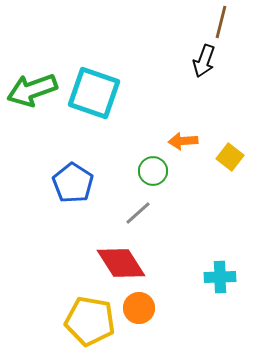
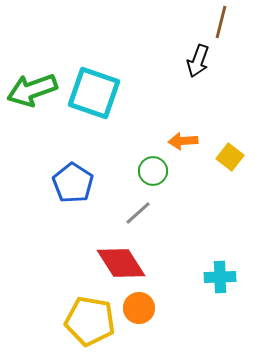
black arrow: moved 6 px left
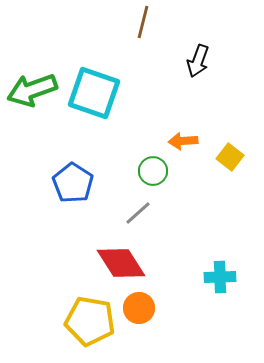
brown line: moved 78 px left
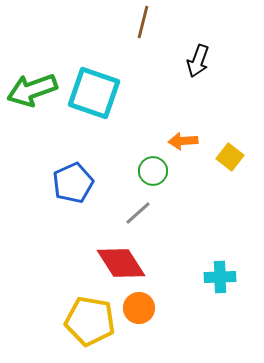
blue pentagon: rotated 15 degrees clockwise
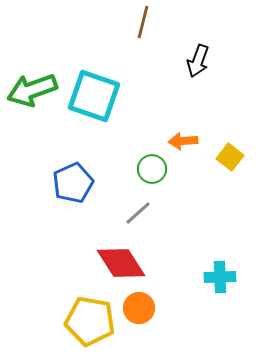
cyan square: moved 3 px down
green circle: moved 1 px left, 2 px up
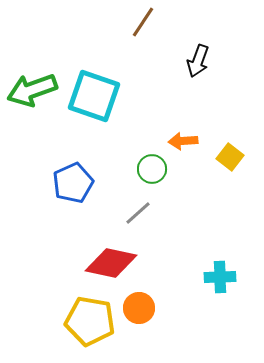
brown line: rotated 20 degrees clockwise
red diamond: moved 10 px left; rotated 45 degrees counterclockwise
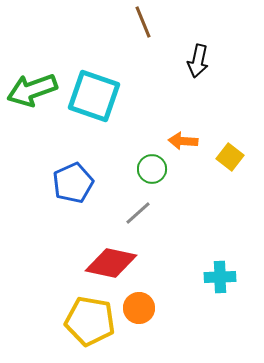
brown line: rotated 56 degrees counterclockwise
black arrow: rotated 8 degrees counterclockwise
orange arrow: rotated 8 degrees clockwise
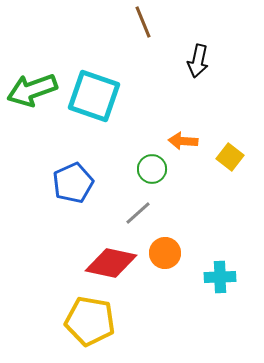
orange circle: moved 26 px right, 55 px up
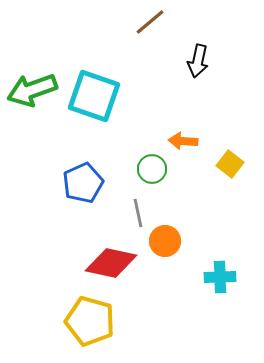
brown line: moved 7 px right; rotated 72 degrees clockwise
yellow square: moved 7 px down
blue pentagon: moved 10 px right
gray line: rotated 60 degrees counterclockwise
orange circle: moved 12 px up
yellow pentagon: rotated 6 degrees clockwise
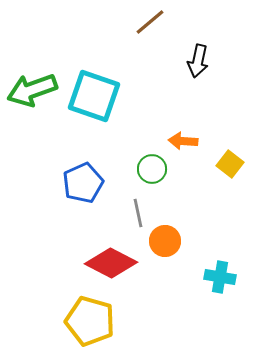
red diamond: rotated 15 degrees clockwise
cyan cross: rotated 12 degrees clockwise
